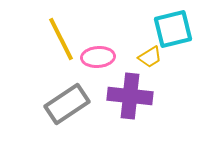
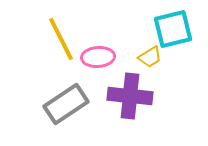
gray rectangle: moved 1 px left
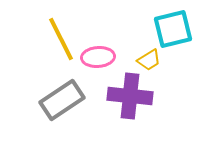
yellow trapezoid: moved 1 px left, 3 px down
gray rectangle: moved 4 px left, 4 px up
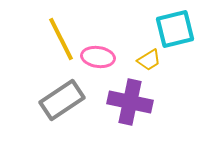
cyan square: moved 2 px right
pink ellipse: rotated 12 degrees clockwise
purple cross: moved 6 px down; rotated 6 degrees clockwise
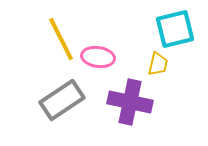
yellow trapezoid: moved 9 px right, 4 px down; rotated 45 degrees counterclockwise
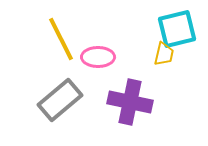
cyan square: moved 2 px right
pink ellipse: rotated 8 degrees counterclockwise
yellow trapezoid: moved 6 px right, 10 px up
gray rectangle: moved 2 px left; rotated 6 degrees counterclockwise
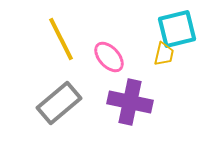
pink ellipse: moved 11 px right; rotated 48 degrees clockwise
gray rectangle: moved 1 px left, 3 px down
